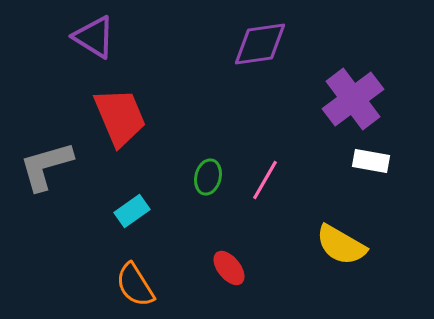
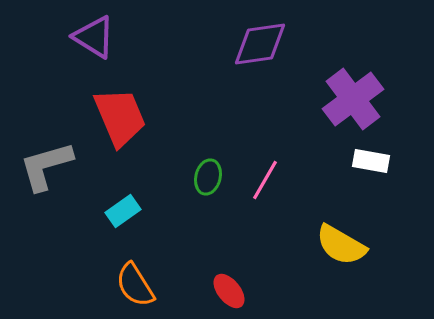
cyan rectangle: moved 9 px left
red ellipse: moved 23 px down
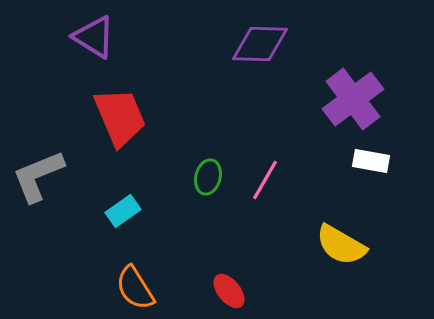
purple diamond: rotated 10 degrees clockwise
gray L-shape: moved 8 px left, 10 px down; rotated 6 degrees counterclockwise
orange semicircle: moved 3 px down
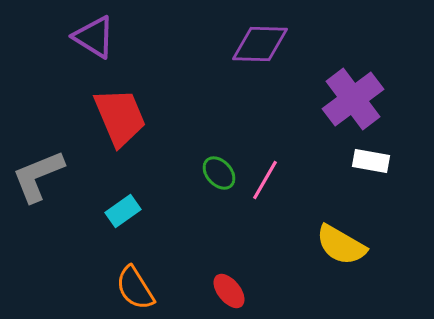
green ellipse: moved 11 px right, 4 px up; rotated 56 degrees counterclockwise
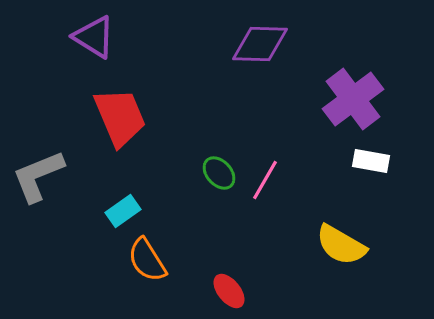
orange semicircle: moved 12 px right, 28 px up
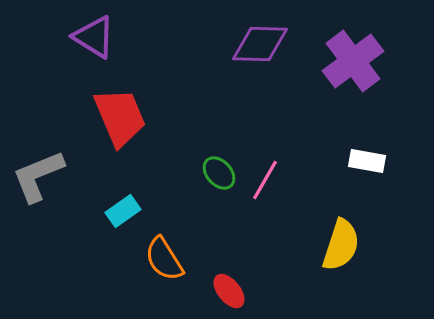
purple cross: moved 38 px up
white rectangle: moved 4 px left
yellow semicircle: rotated 102 degrees counterclockwise
orange semicircle: moved 17 px right, 1 px up
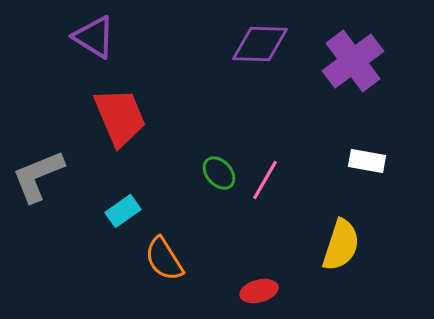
red ellipse: moved 30 px right; rotated 66 degrees counterclockwise
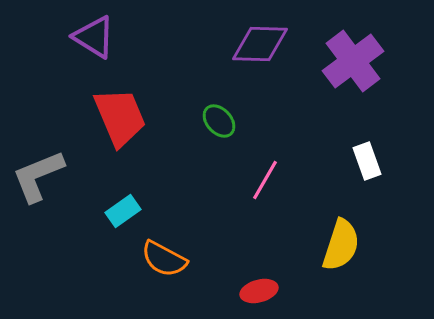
white rectangle: rotated 60 degrees clockwise
green ellipse: moved 52 px up
orange semicircle: rotated 30 degrees counterclockwise
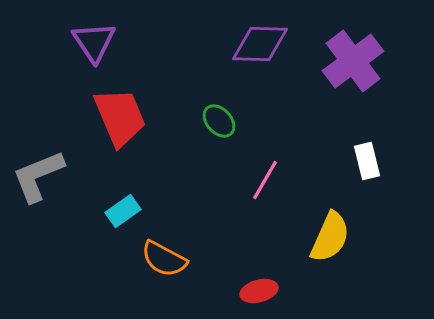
purple triangle: moved 5 px down; rotated 24 degrees clockwise
white rectangle: rotated 6 degrees clockwise
yellow semicircle: moved 11 px left, 8 px up; rotated 6 degrees clockwise
